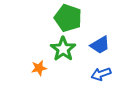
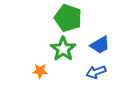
orange star: moved 1 px right, 3 px down; rotated 14 degrees clockwise
blue arrow: moved 5 px left, 2 px up
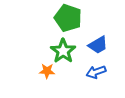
blue trapezoid: moved 2 px left
green star: moved 2 px down
orange star: moved 7 px right
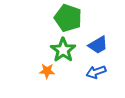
green star: moved 1 px up
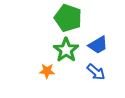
green star: moved 3 px right
blue arrow: rotated 120 degrees counterclockwise
